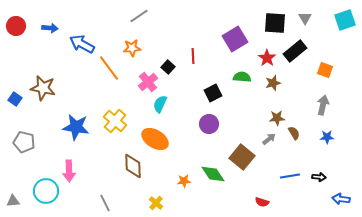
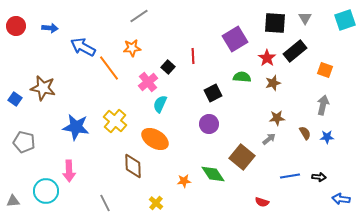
blue arrow at (82, 44): moved 1 px right, 3 px down
brown semicircle at (294, 133): moved 11 px right
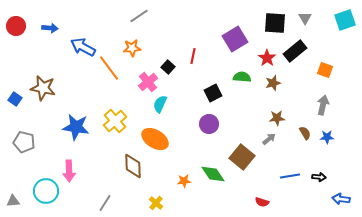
red line at (193, 56): rotated 14 degrees clockwise
yellow cross at (115, 121): rotated 10 degrees clockwise
gray line at (105, 203): rotated 60 degrees clockwise
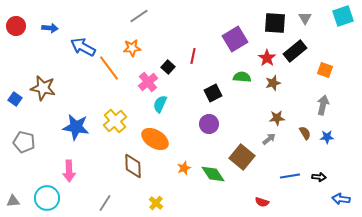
cyan square at (345, 20): moved 2 px left, 4 px up
orange star at (184, 181): moved 13 px up; rotated 16 degrees counterclockwise
cyan circle at (46, 191): moved 1 px right, 7 px down
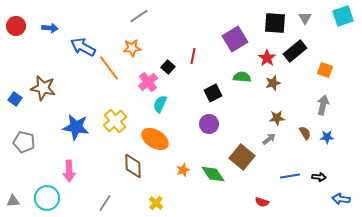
orange star at (184, 168): moved 1 px left, 2 px down
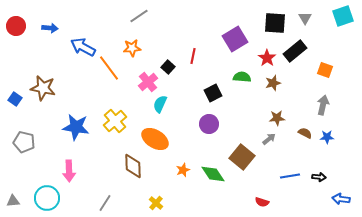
brown semicircle at (305, 133): rotated 32 degrees counterclockwise
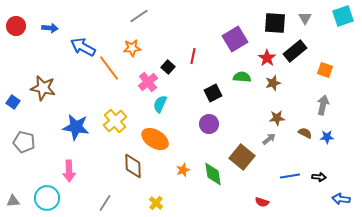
blue square at (15, 99): moved 2 px left, 3 px down
green diamond at (213, 174): rotated 25 degrees clockwise
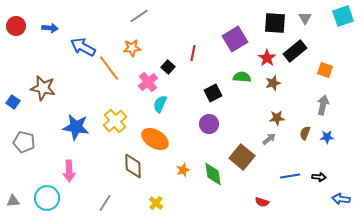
red line at (193, 56): moved 3 px up
brown semicircle at (305, 133): rotated 96 degrees counterclockwise
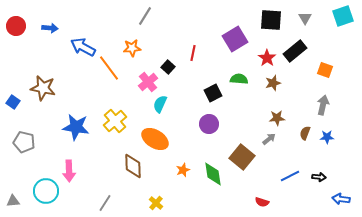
gray line at (139, 16): moved 6 px right; rotated 24 degrees counterclockwise
black square at (275, 23): moved 4 px left, 3 px up
green semicircle at (242, 77): moved 3 px left, 2 px down
blue line at (290, 176): rotated 18 degrees counterclockwise
cyan circle at (47, 198): moved 1 px left, 7 px up
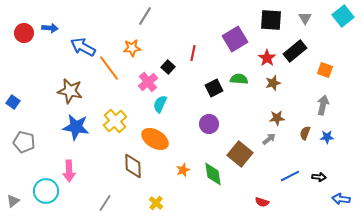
cyan square at (343, 16): rotated 20 degrees counterclockwise
red circle at (16, 26): moved 8 px right, 7 px down
brown star at (43, 88): moved 27 px right, 3 px down
black square at (213, 93): moved 1 px right, 5 px up
brown square at (242, 157): moved 2 px left, 3 px up
gray triangle at (13, 201): rotated 32 degrees counterclockwise
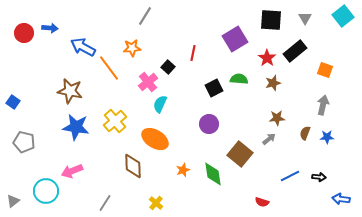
pink arrow at (69, 171): moved 3 px right; rotated 70 degrees clockwise
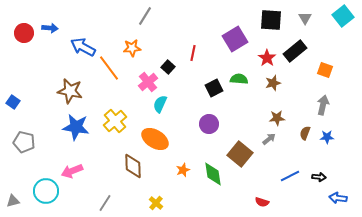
blue arrow at (341, 199): moved 3 px left, 1 px up
gray triangle at (13, 201): rotated 24 degrees clockwise
